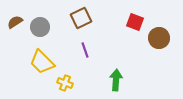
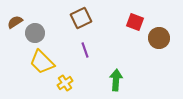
gray circle: moved 5 px left, 6 px down
yellow cross: rotated 35 degrees clockwise
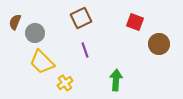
brown semicircle: rotated 35 degrees counterclockwise
brown circle: moved 6 px down
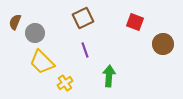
brown square: moved 2 px right
brown circle: moved 4 px right
green arrow: moved 7 px left, 4 px up
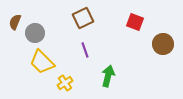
green arrow: moved 1 px left; rotated 10 degrees clockwise
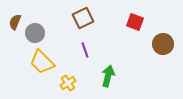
yellow cross: moved 3 px right
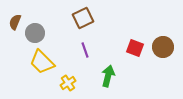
red square: moved 26 px down
brown circle: moved 3 px down
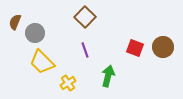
brown square: moved 2 px right, 1 px up; rotated 20 degrees counterclockwise
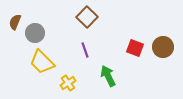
brown square: moved 2 px right
green arrow: rotated 40 degrees counterclockwise
